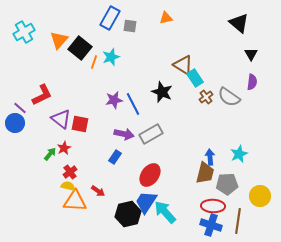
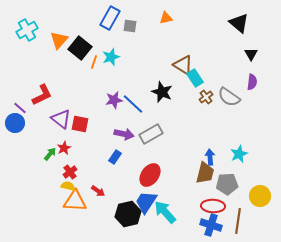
cyan cross at (24, 32): moved 3 px right, 2 px up
blue line at (133, 104): rotated 20 degrees counterclockwise
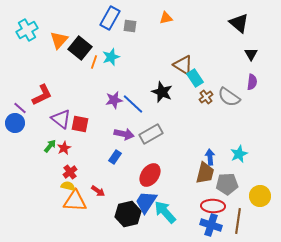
green arrow at (50, 154): moved 8 px up
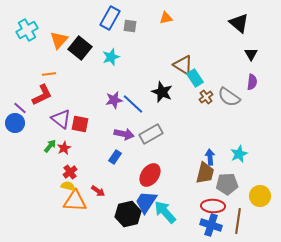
orange line at (94, 62): moved 45 px left, 12 px down; rotated 64 degrees clockwise
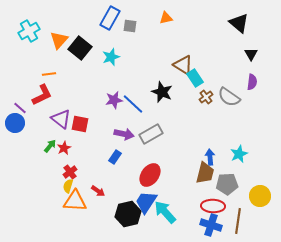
cyan cross at (27, 30): moved 2 px right, 1 px down
yellow semicircle at (68, 186): rotated 88 degrees counterclockwise
